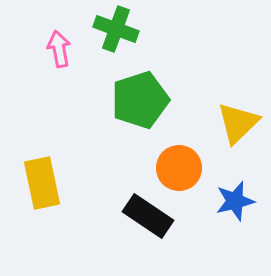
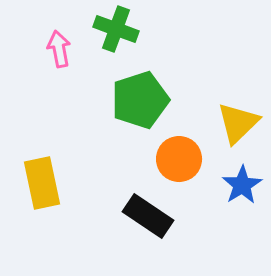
orange circle: moved 9 px up
blue star: moved 7 px right, 16 px up; rotated 18 degrees counterclockwise
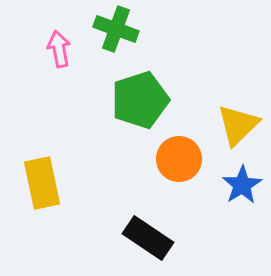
yellow triangle: moved 2 px down
black rectangle: moved 22 px down
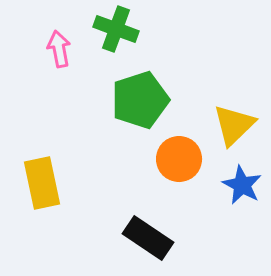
yellow triangle: moved 4 px left
blue star: rotated 12 degrees counterclockwise
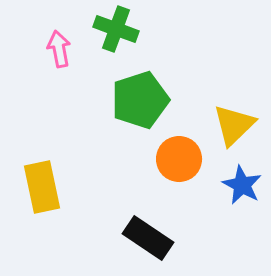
yellow rectangle: moved 4 px down
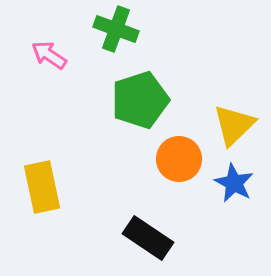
pink arrow: moved 10 px left, 6 px down; rotated 45 degrees counterclockwise
blue star: moved 8 px left, 2 px up
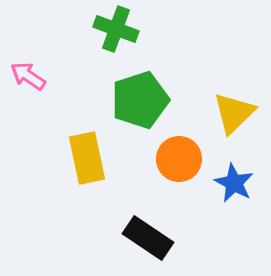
pink arrow: moved 21 px left, 21 px down
yellow triangle: moved 12 px up
yellow rectangle: moved 45 px right, 29 px up
